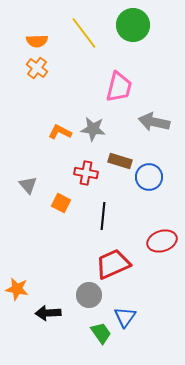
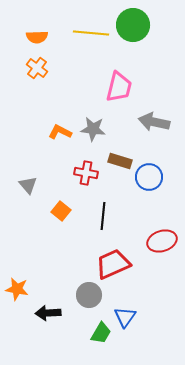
yellow line: moved 7 px right; rotated 48 degrees counterclockwise
orange semicircle: moved 4 px up
orange square: moved 8 px down; rotated 12 degrees clockwise
green trapezoid: rotated 65 degrees clockwise
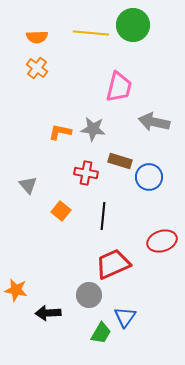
orange L-shape: rotated 15 degrees counterclockwise
orange star: moved 1 px left, 1 px down
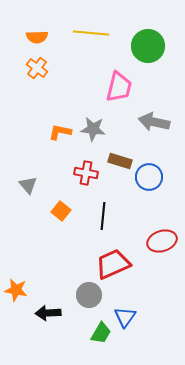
green circle: moved 15 px right, 21 px down
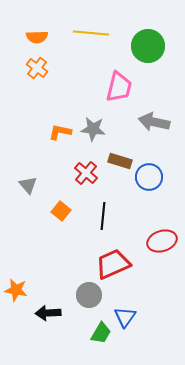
red cross: rotated 30 degrees clockwise
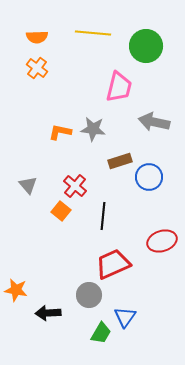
yellow line: moved 2 px right
green circle: moved 2 px left
brown rectangle: rotated 35 degrees counterclockwise
red cross: moved 11 px left, 13 px down
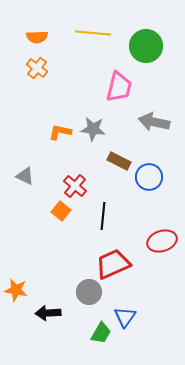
brown rectangle: moved 1 px left; rotated 45 degrees clockwise
gray triangle: moved 3 px left, 9 px up; rotated 24 degrees counterclockwise
gray circle: moved 3 px up
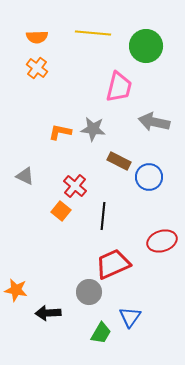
blue triangle: moved 5 px right
